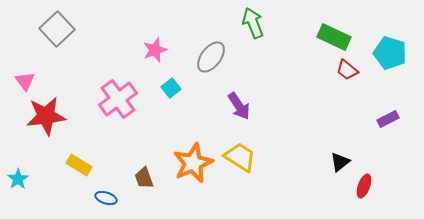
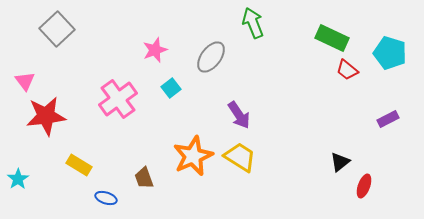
green rectangle: moved 2 px left, 1 px down
purple arrow: moved 9 px down
orange star: moved 7 px up
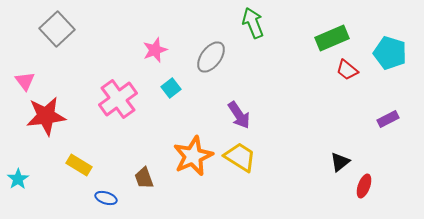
green rectangle: rotated 48 degrees counterclockwise
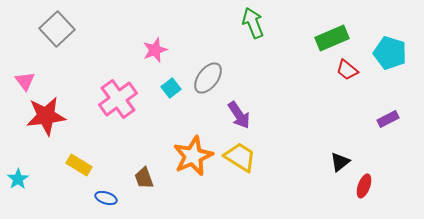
gray ellipse: moved 3 px left, 21 px down
